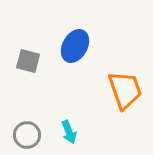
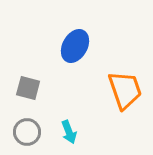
gray square: moved 27 px down
gray circle: moved 3 px up
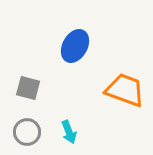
orange trapezoid: rotated 51 degrees counterclockwise
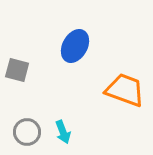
gray square: moved 11 px left, 18 px up
cyan arrow: moved 6 px left
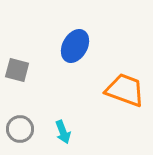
gray circle: moved 7 px left, 3 px up
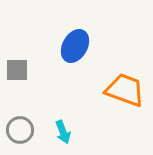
gray square: rotated 15 degrees counterclockwise
gray circle: moved 1 px down
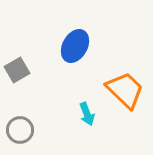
gray square: rotated 30 degrees counterclockwise
orange trapezoid: rotated 24 degrees clockwise
cyan arrow: moved 24 px right, 18 px up
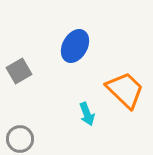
gray square: moved 2 px right, 1 px down
gray circle: moved 9 px down
